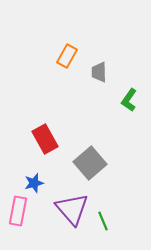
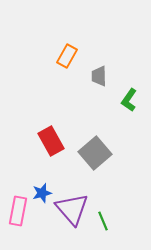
gray trapezoid: moved 4 px down
red rectangle: moved 6 px right, 2 px down
gray square: moved 5 px right, 10 px up
blue star: moved 8 px right, 10 px down
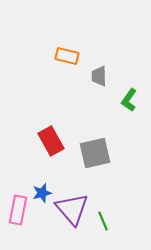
orange rectangle: rotated 75 degrees clockwise
gray square: rotated 28 degrees clockwise
pink rectangle: moved 1 px up
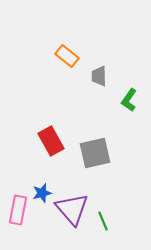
orange rectangle: rotated 25 degrees clockwise
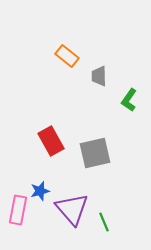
blue star: moved 2 px left, 2 px up
green line: moved 1 px right, 1 px down
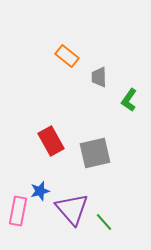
gray trapezoid: moved 1 px down
pink rectangle: moved 1 px down
green line: rotated 18 degrees counterclockwise
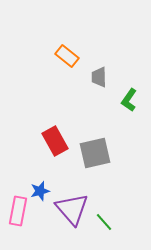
red rectangle: moved 4 px right
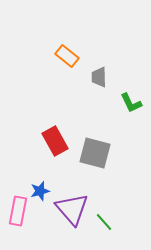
green L-shape: moved 2 px right, 3 px down; rotated 60 degrees counterclockwise
gray square: rotated 28 degrees clockwise
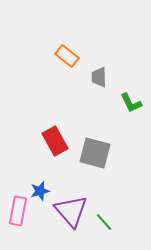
purple triangle: moved 1 px left, 2 px down
